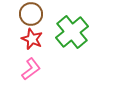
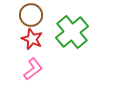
brown circle: moved 1 px down
pink L-shape: moved 2 px right
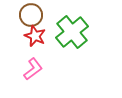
red star: moved 3 px right, 3 px up
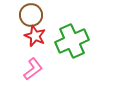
green cross: moved 9 px down; rotated 16 degrees clockwise
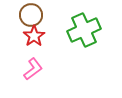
red star: moved 1 px left; rotated 15 degrees clockwise
green cross: moved 12 px right, 11 px up
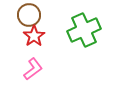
brown circle: moved 2 px left
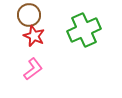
red star: rotated 15 degrees counterclockwise
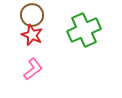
brown circle: moved 3 px right
red star: moved 2 px left, 1 px up
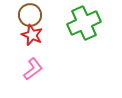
brown circle: moved 2 px left
green cross: moved 7 px up
